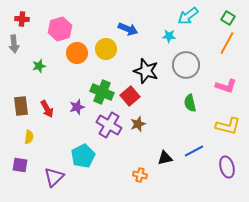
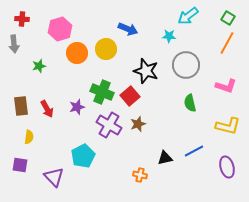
purple triangle: rotated 30 degrees counterclockwise
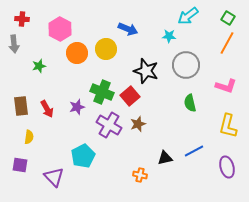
pink hexagon: rotated 15 degrees counterclockwise
yellow L-shape: rotated 90 degrees clockwise
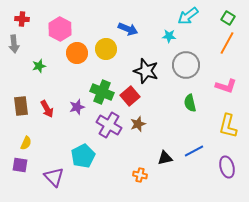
yellow semicircle: moved 3 px left, 6 px down; rotated 16 degrees clockwise
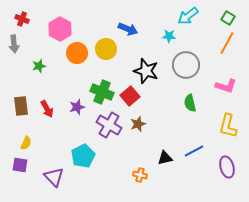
red cross: rotated 16 degrees clockwise
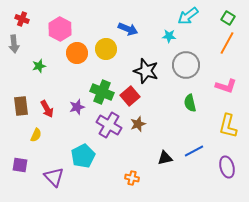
yellow semicircle: moved 10 px right, 8 px up
orange cross: moved 8 px left, 3 px down
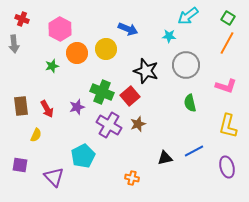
green star: moved 13 px right
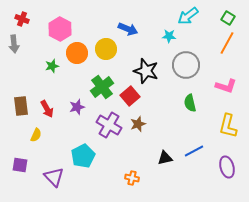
green cross: moved 5 px up; rotated 30 degrees clockwise
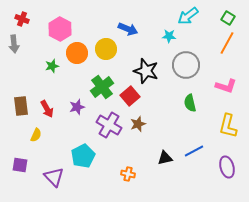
orange cross: moved 4 px left, 4 px up
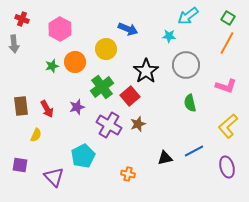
orange circle: moved 2 px left, 9 px down
black star: rotated 20 degrees clockwise
yellow L-shape: rotated 35 degrees clockwise
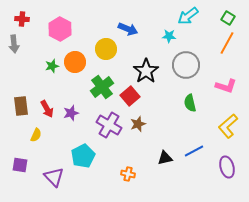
red cross: rotated 16 degrees counterclockwise
purple star: moved 6 px left, 6 px down
